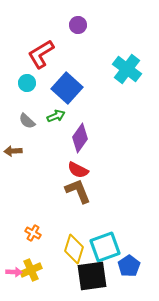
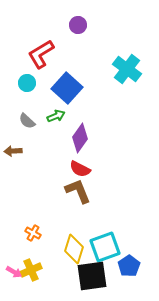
red semicircle: moved 2 px right, 1 px up
pink arrow: rotated 28 degrees clockwise
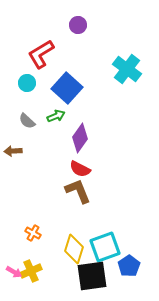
yellow cross: moved 1 px down
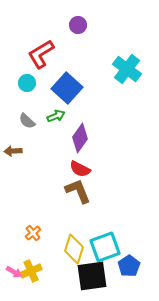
orange cross: rotated 21 degrees clockwise
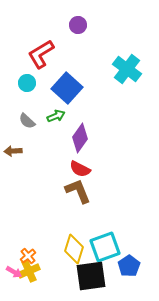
orange cross: moved 5 px left, 23 px down
yellow cross: moved 2 px left
black square: moved 1 px left
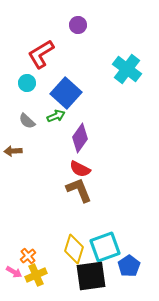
blue square: moved 1 px left, 5 px down
brown L-shape: moved 1 px right, 1 px up
yellow cross: moved 7 px right, 4 px down
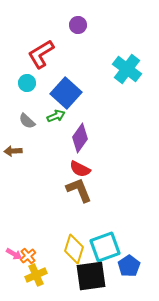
pink arrow: moved 18 px up
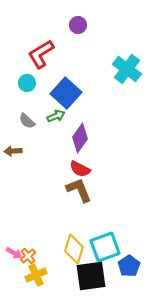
pink arrow: moved 1 px up
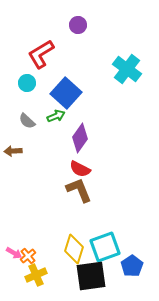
blue pentagon: moved 3 px right
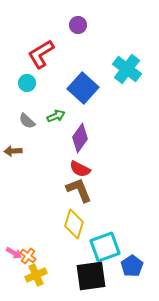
blue square: moved 17 px right, 5 px up
yellow diamond: moved 25 px up
orange cross: rotated 14 degrees counterclockwise
